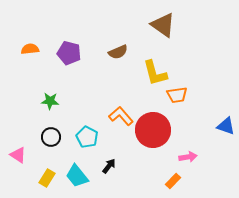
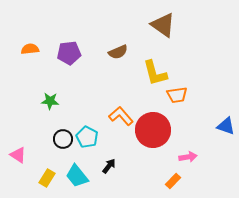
purple pentagon: rotated 20 degrees counterclockwise
black circle: moved 12 px right, 2 px down
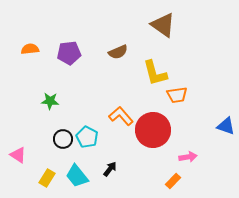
black arrow: moved 1 px right, 3 px down
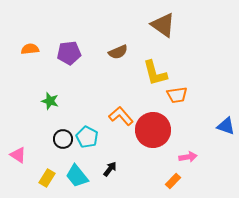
green star: rotated 12 degrees clockwise
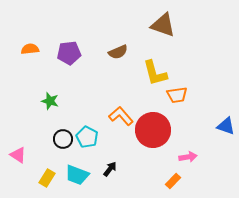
brown triangle: rotated 16 degrees counterclockwise
cyan trapezoid: moved 1 px up; rotated 30 degrees counterclockwise
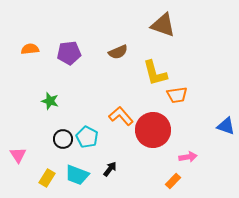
pink triangle: rotated 24 degrees clockwise
